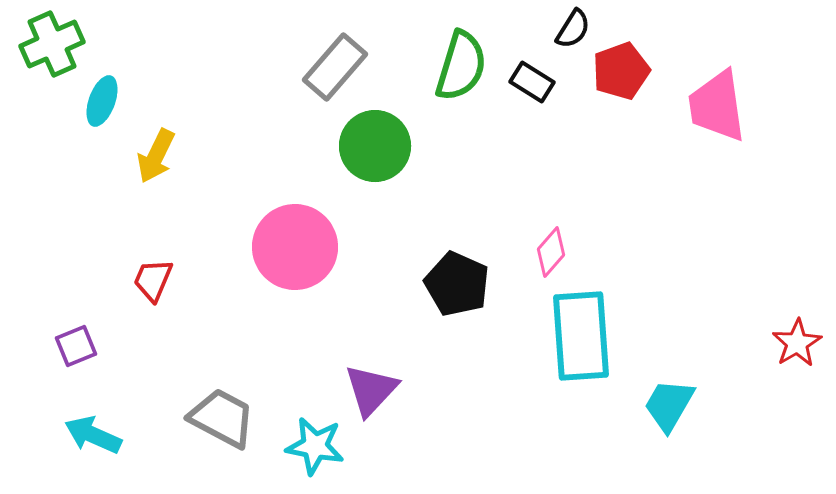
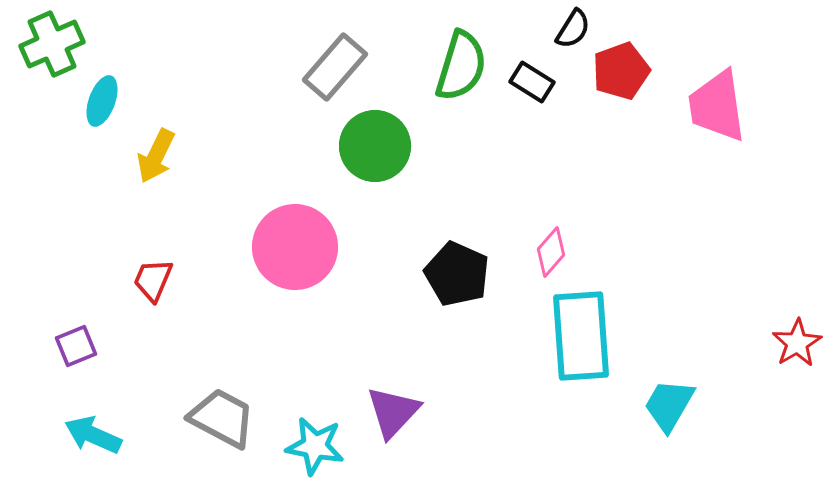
black pentagon: moved 10 px up
purple triangle: moved 22 px right, 22 px down
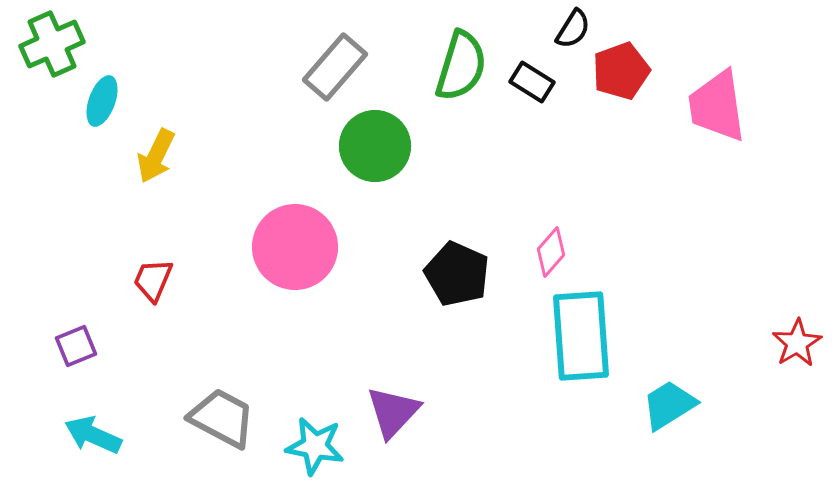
cyan trapezoid: rotated 28 degrees clockwise
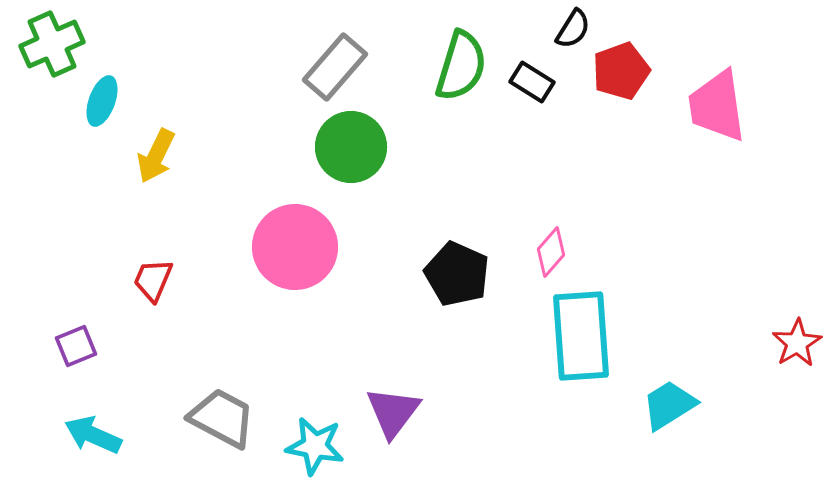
green circle: moved 24 px left, 1 px down
purple triangle: rotated 6 degrees counterclockwise
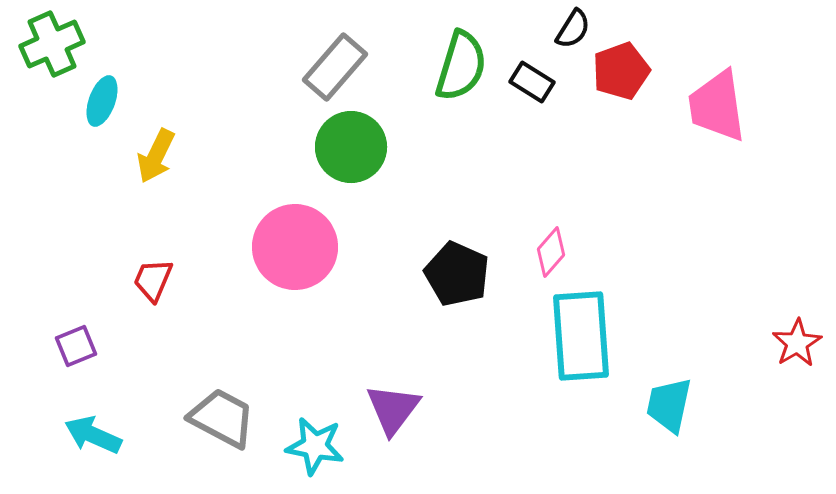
cyan trapezoid: rotated 46 degrees counterclockwise
purple triangle: moved 3 px up
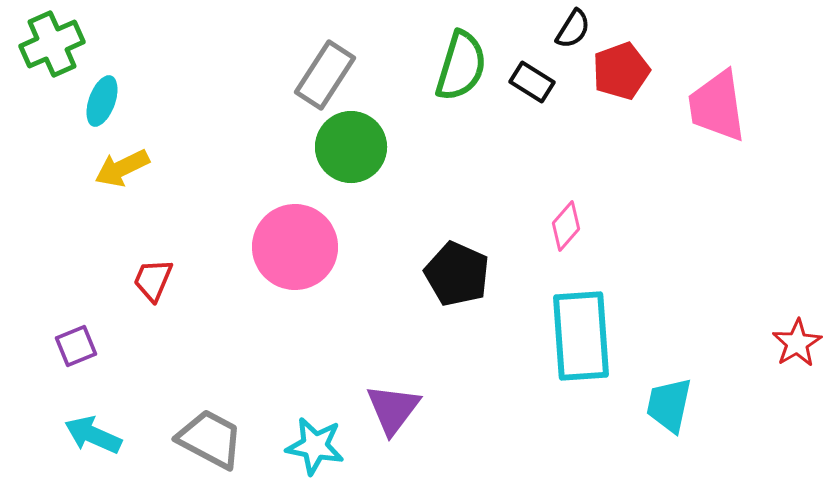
gray rectangle: moved 10 px left, 8 px down; rotated 8 degrees counterclockwise
yellow arrow: moved 34 px left, 12 px down; rotated 38 degrees clockwise
pink diamond: moved 15 px right, 26 px up
gray trapezoid: moved 12 px left, 21 px down
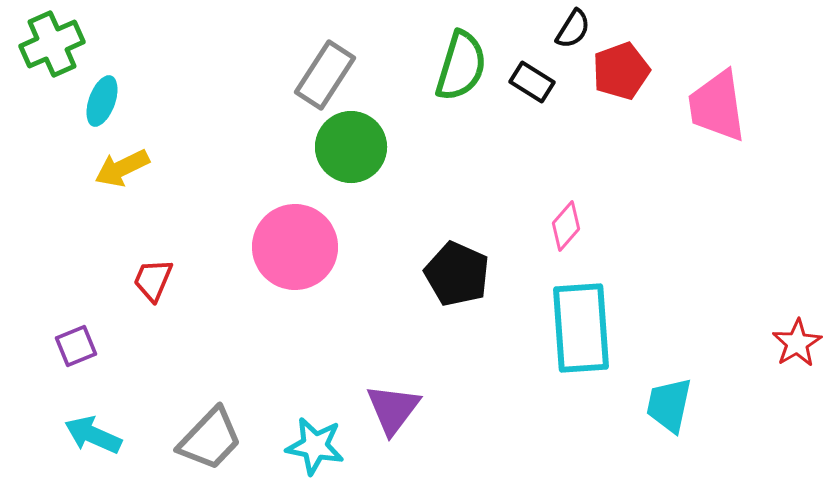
cyan rectangle: moved 8 px up
gray trapezoid: rotated 106 degrees clockwise
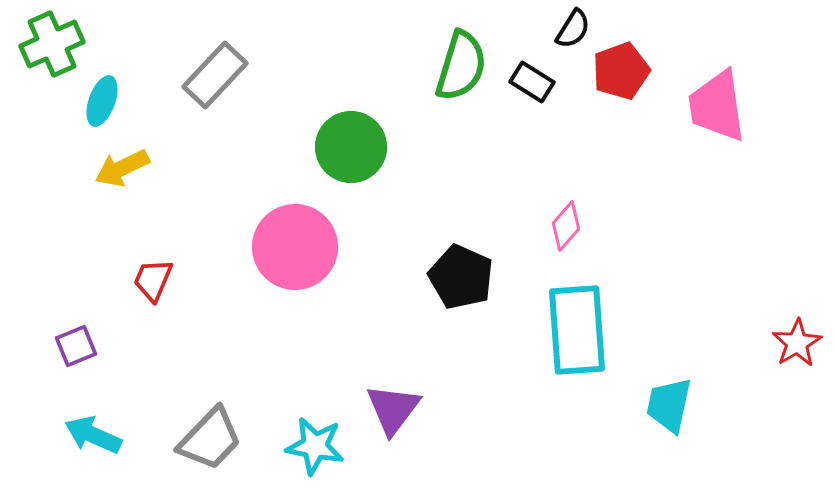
gray rectangle: moved 110 px left; rotated 10 degrees clockwise
black pentagon: moved 4 px right, 3 px down
cyan rectangle: moved 4 px left, 2 px down
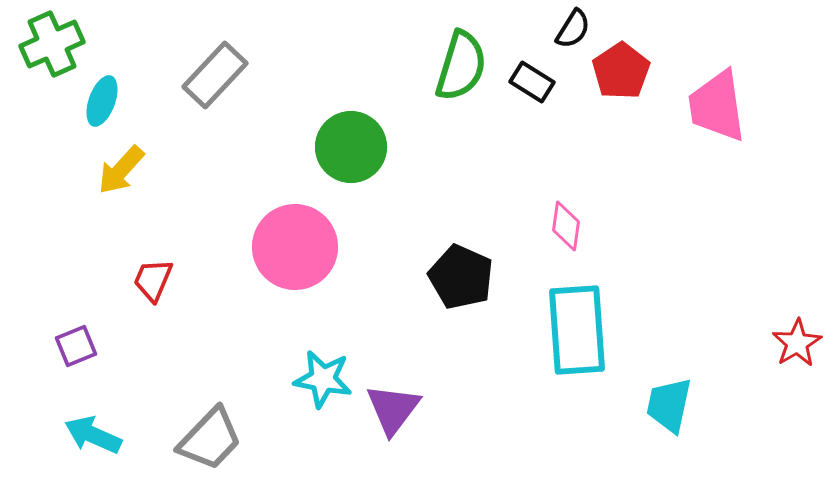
red pentagon: rotated 14 degrees counterclockwise
yellow arrow: moved 1 px left, 2 px down; rotated 22 degrees counterclockwise
pink diamond: rotated 33 degrees counterclockwise
cyan star: moved 8 px right, 67 px up
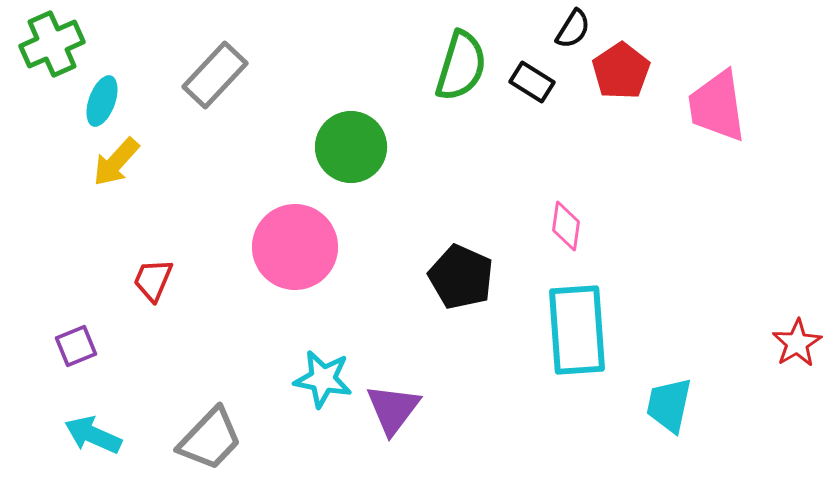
yellow arrow: moved 5 px left, 8 px up
